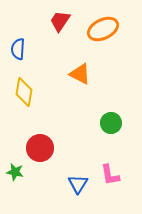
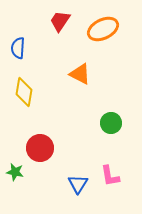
blue semicircle: moved 1 px up
pink L-shape: moved 1 px down
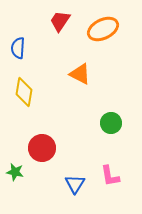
red circle: moved 2 px right
blue triangle: moved 3 px left
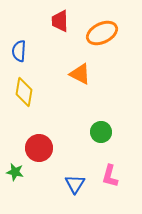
red trapezoid: rotated 35 degrees counterclockwise
orange ellipse: moved 1 px left, 4 px down
blue semicircle: moved 1 px right, 3 px down
green circle: moved 10 px left, 9 px down
red circle: moved 3 px left
pink L-shape: rotated 25 degrees clockwise
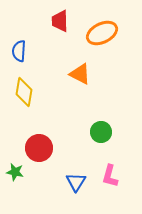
blue triangle: moved 1 px right, 2 px up
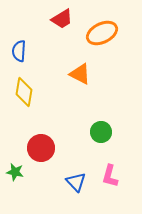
red trapezoid: moved 2 px right, 2 px up; rotated 120 degrees counterclockwise
red circle: moved 2 px right
blue triangle: rotated 15 degrees counterclockwise
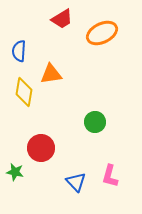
orange triangle: moved 29 px left; rotated 35 degrees counterclockwise
green circle: moved 6 px left, 10 px up
